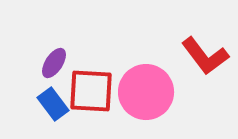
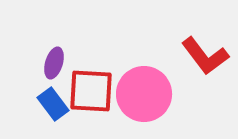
purple ellipse: rotated 16 degrees counterclockwise
pink circle: moved 2 px left, 2 px down
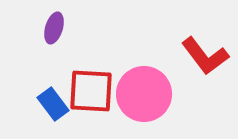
purple ellipse: moved 35 px up
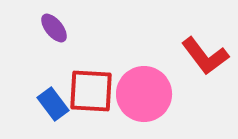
purple ellipse: rotated 56 degrees counterclockwise
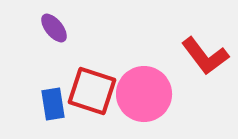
red square: moved 1 px right; rotated 15 degrees clockwise
blue rectangle: rotated 28 degrees clockwise
